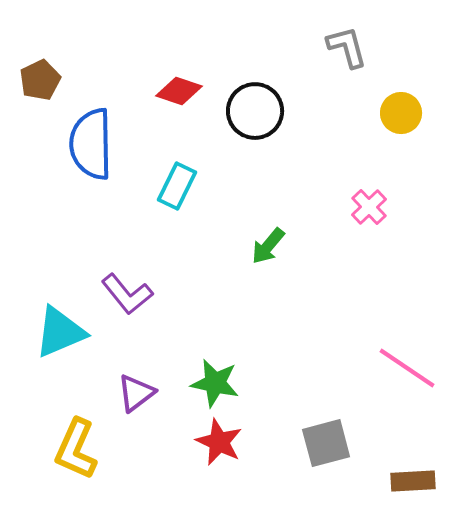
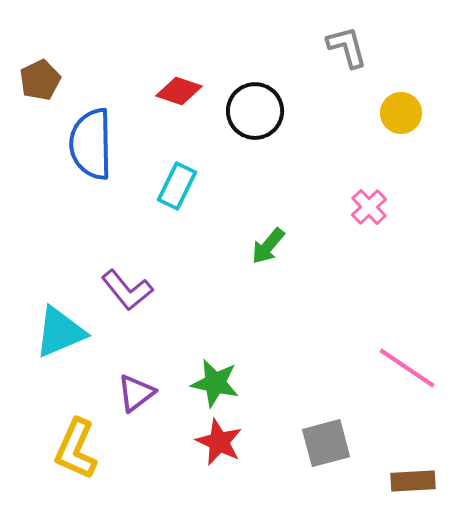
purple L-shape: moved 4 px up
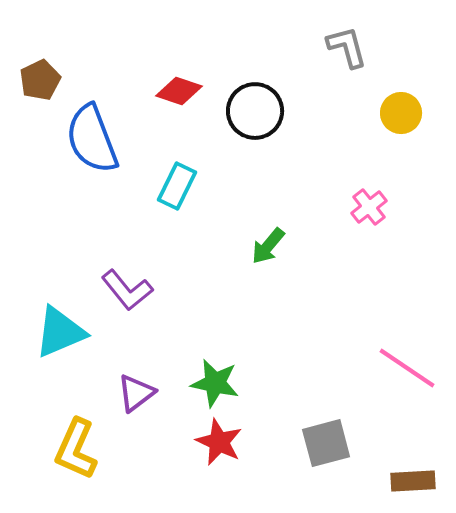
blue semicircle: moved 1 px right, 5 px up; rotated 20 degrees counterclockwise
pink cross: rotated 6 degrees clockwise
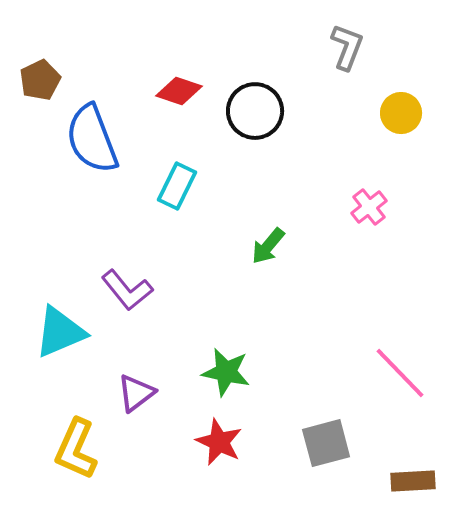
gray L-shape: rotated 36 degrees clockwise
pink line: moved 7 px left, 5 px down; rotated 12 degrees clockwise
green star: moved 11 px right, 11 px up
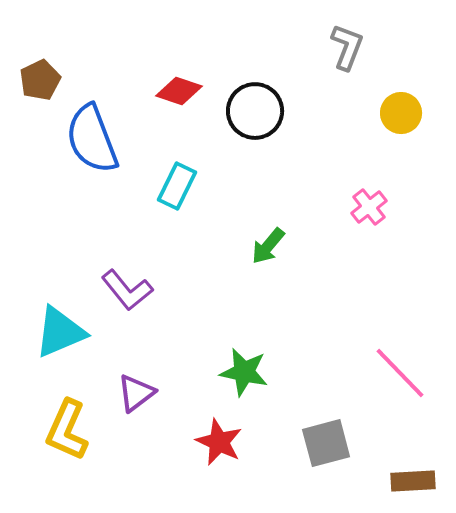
green star: moved 18 px right
yellow L-shape: moved 9 px left, 19 px up
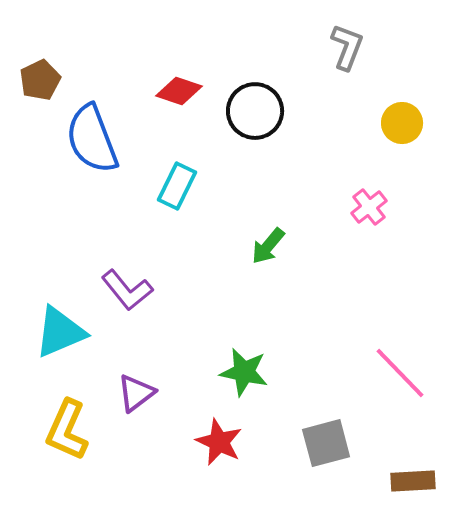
yellow circle: moved 1 px right, 10 px down
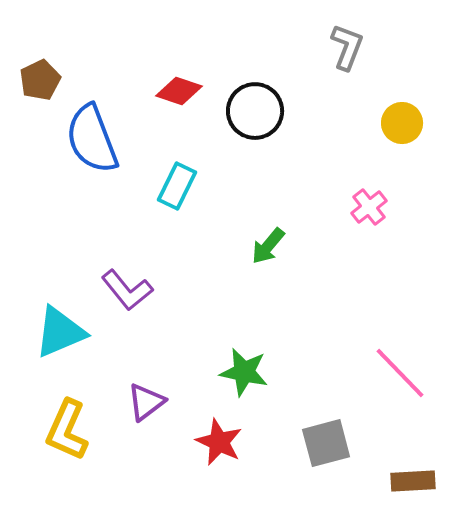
purple triangle: moved 10 px right, 9 px down
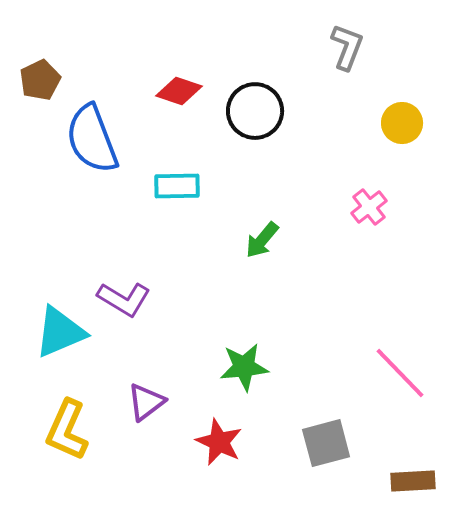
cyan rectangle: rotated 63 degrees clockwise
green arrow: moved 6 px left, 6 px up
purple L-shape: moved 3 px left, 9 px down; rotated 20 degrees counterclockwise
green star: moved 5 px up; rotated 18 degrees counterclockwise
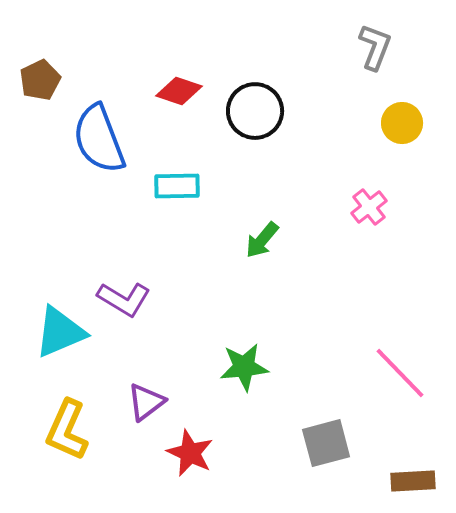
gray L-shape: moved 28 px right
blue semicircle: moved 7 px right
red star: moved 29 px left, 11 px down
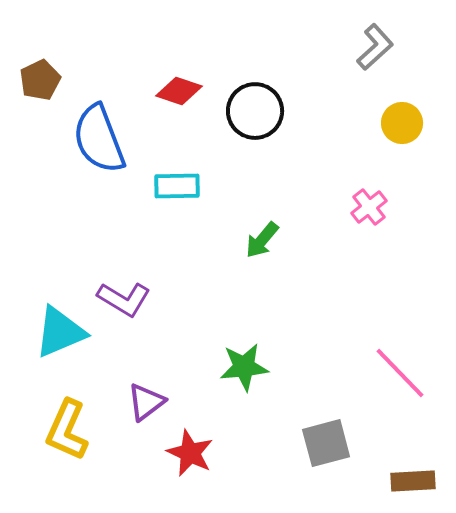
gray L-shape: rotated 27 degrees clockwise
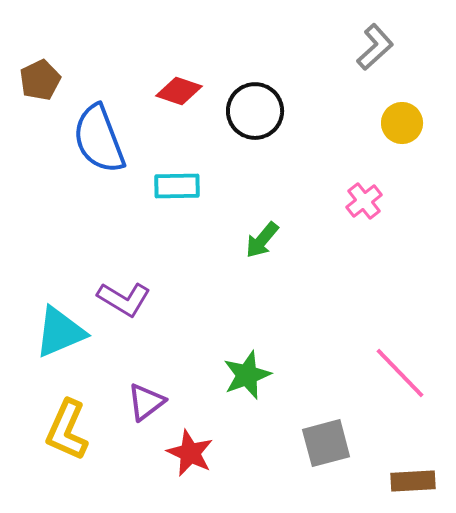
pink cross: moved 5 px left, 6 px up
green star: moved 3 px right, 8 px down; rotated 15 degrees counterclockwise
